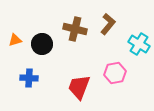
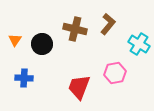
orange triangle: rotated 40 degrees counterclockwise
blue cross: moved 5 px left
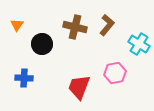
brown L-shape: moved 1 px left, 1 px down
brown cross: moved 2 px up
orange triangle: moved 2 px right, 15 px up
